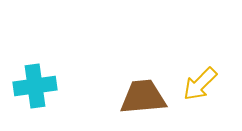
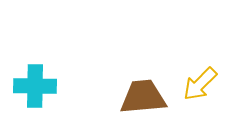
cyan cross: rotated 9 degrees clockwise
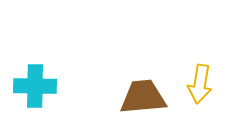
yellow arrow: rotated 36 degrees counterclockwise
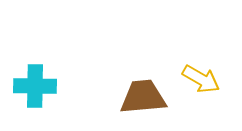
yellow arrow: moved 1 px right, 5 px up; rotated 69 degrees counterclockwise
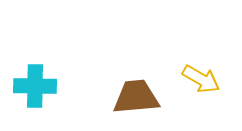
brown trapezoid: moved 7 px left
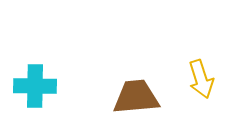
yellow arrow: rotated 42 degrees clockwise
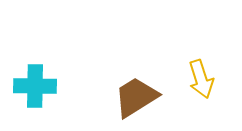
brown trapezoid: rotated 27 degrees counterclockwise
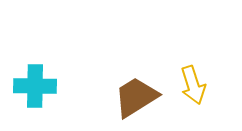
yellow arrow: moved 8 px left, 6 px down
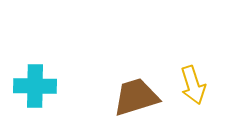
brown trapezoid: rotated 15 degrees clockwise
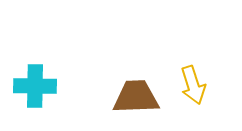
brown trapezoid: rotated 15 degrees clockwise
